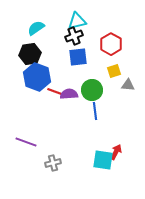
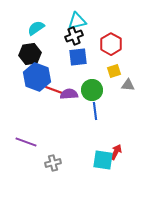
red line: moved 2 px left, 2 px up
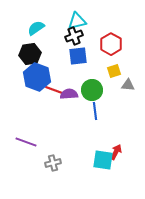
blue square: moved 1 px up
